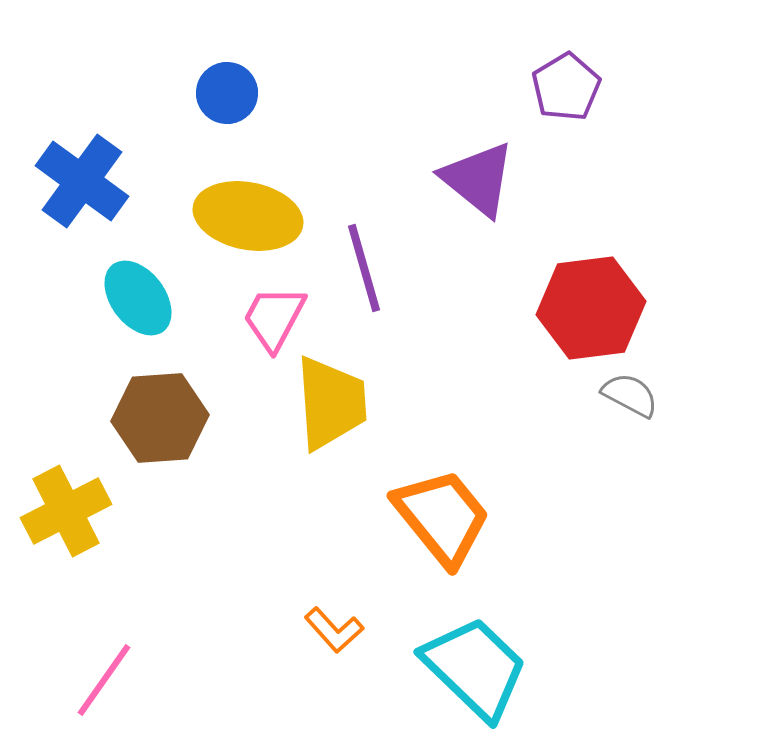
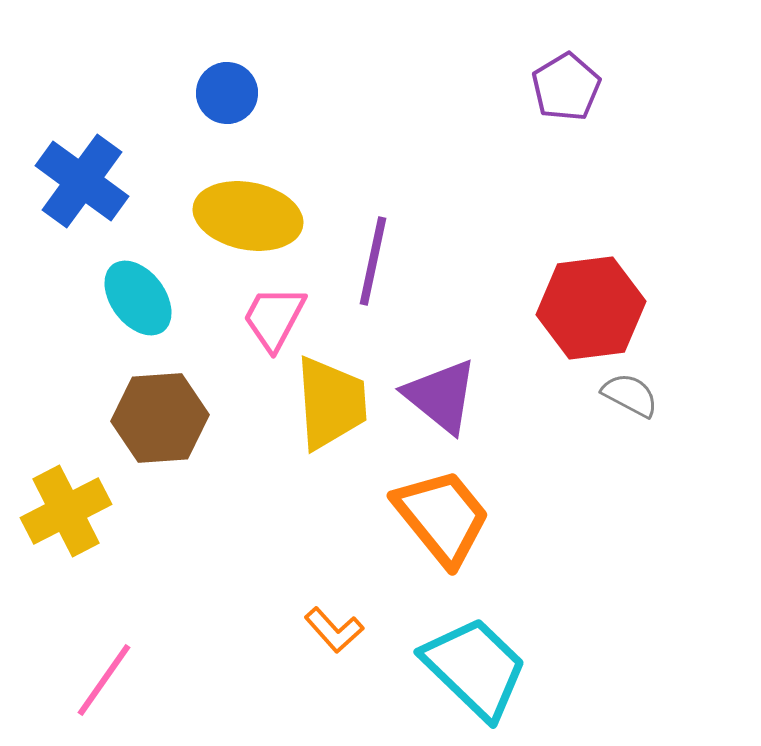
purple triangle: moved 37 px left, 217 px down
purple line: moved 9 px right, 7 px up; rotated 28 degrees clockwise
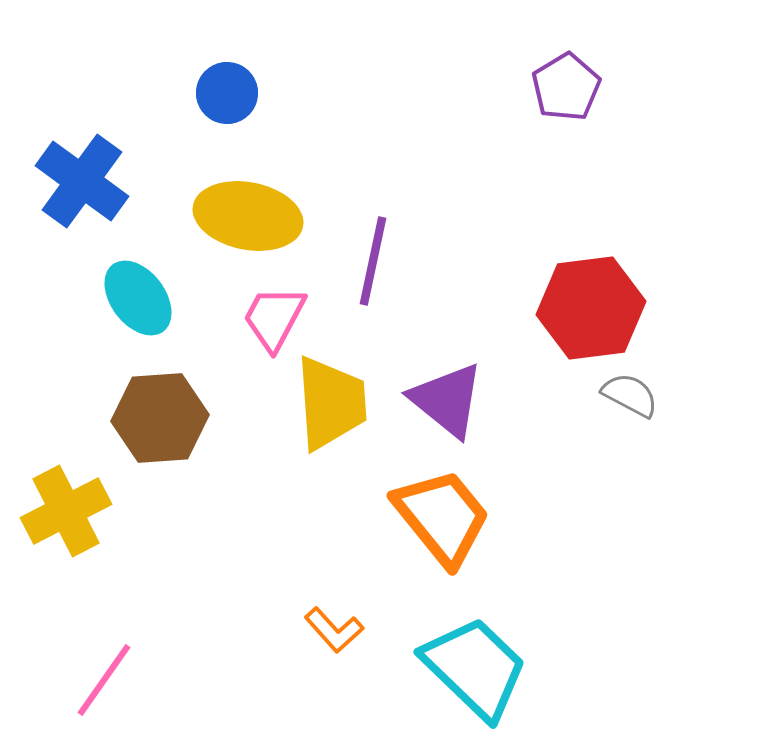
purple triangle: moved 6 px right, 4 px down
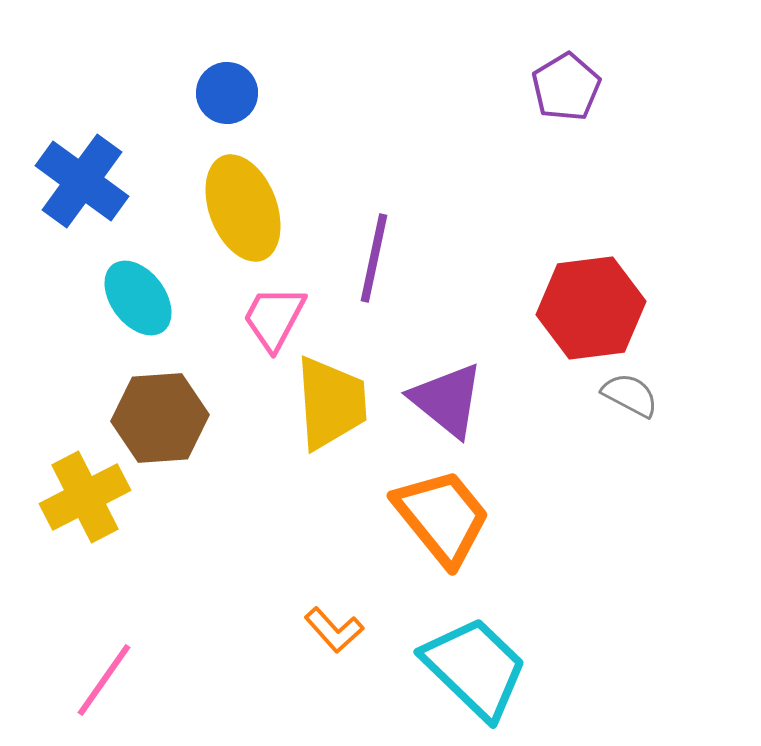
yellow ellipse: moved 5 px left, 8 px up; rotated 58 degrees clockwise
purple line: moved 1 px right, 3 px up
yellow cross: moved 19 px right, 14 px up
